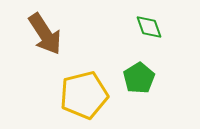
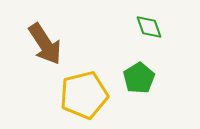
brown arrow: moved 10 px down
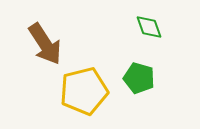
green pentagon: rotated 24 degrees counterclockwise
yellow pentagon: moved 4 px up
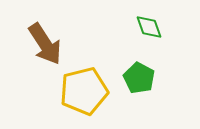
green pentagon: rotated 12 degrees clockwise
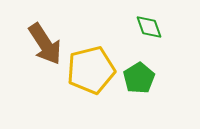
green pentagon: rotated 12 degrees clockwise
yellow pentagon: moved 7 px right, 21 px up
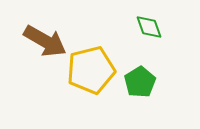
brown arrow: moved 3 px up; rotated 27 degrees counterclockwise
green pentagon: moved 1 px right, 4 px down
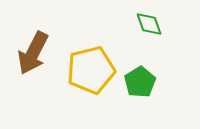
green diamond: moved 3 px up
brown arrow: moved 12 px left, 12 px down; rotated 87 degrees clockwise
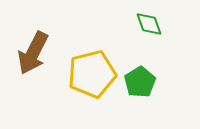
yellow pentagon: moved 1 px right, 4 px down
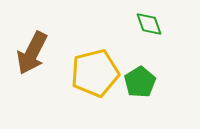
brown arrow: moved 1 px left
yellow pentagon: moved 3 px right, 1 px up
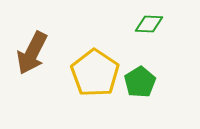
green diamond: rotated 68 degrees counterclockwise
yellow pentagon: rotated 24 degrees counterclockwise
